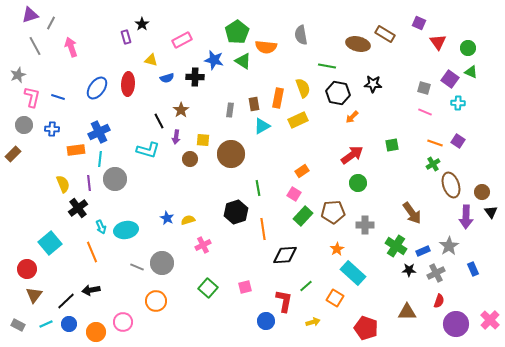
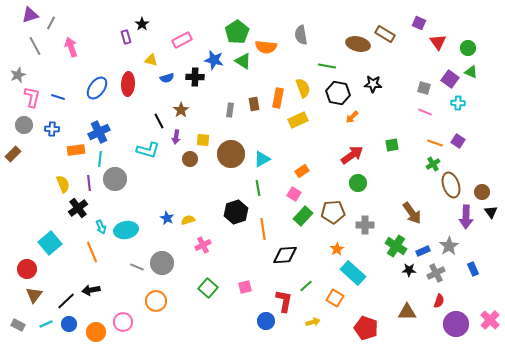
cyan triangle at (262, 126): moved 33 px down
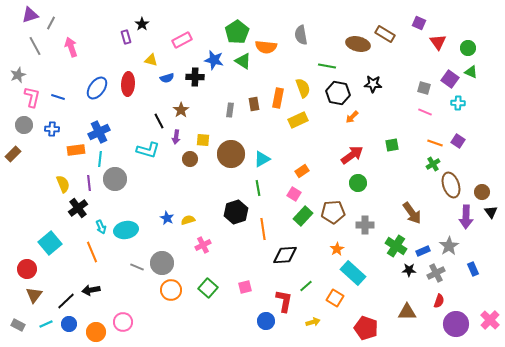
orange circle at (156, 301): moved 15 px right, 11 px up
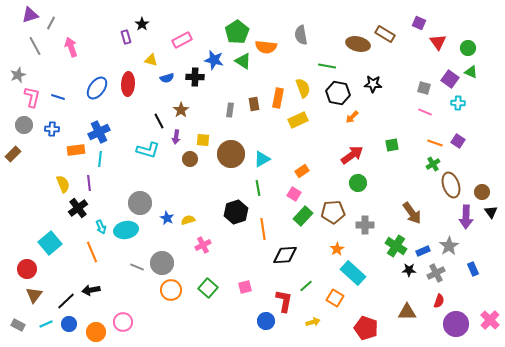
gray circle at (115, 179): moved 25 px right, 24 px down
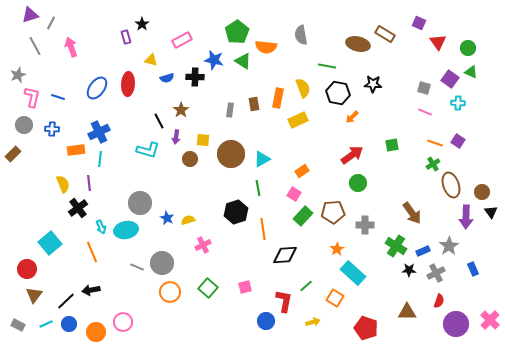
orange circle at (171, 290): moved 1 px left, 2 px down
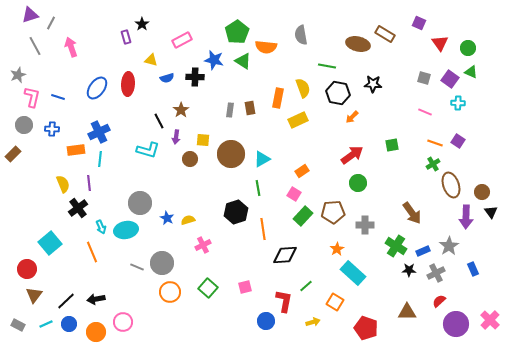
red triangle at (438, 42): moved 2 px right, 1 px down
gray square at (424, 88): moved 10 px up
brown rectangle at (254, 104): moved 4 px left, 4 px down
black arrow at (91, 290): moved 5 px right, 9 px down
orange square at (335, 298): moved 4 px down
red semicircle at (439, 301): rotated 152 degrees counterclockwise
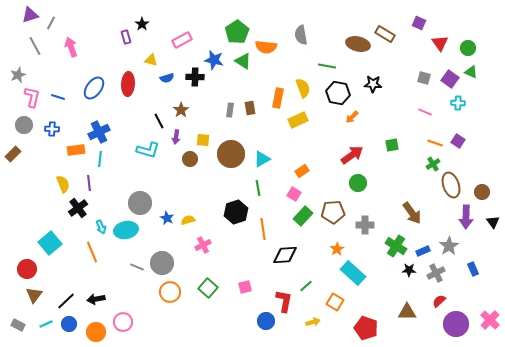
blue ellipse at (97, 88): moved 3 px left
black triangle at (491, 212): moved 2 px right, 10 px down
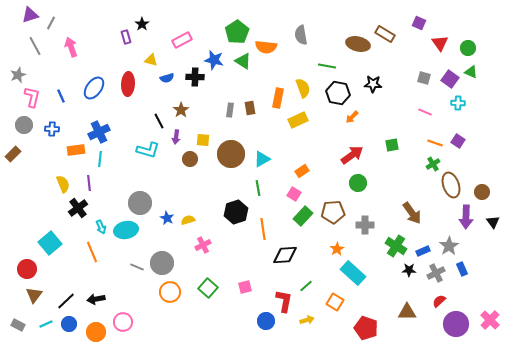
blue line at (58, 97): moved 3 px right, 1 px up; rotated 48 degrees clockwise
blue rectangle at (473, 269): moved 11 px left
yellow arrow at (313, 322): moved 6 px left, 2 px up
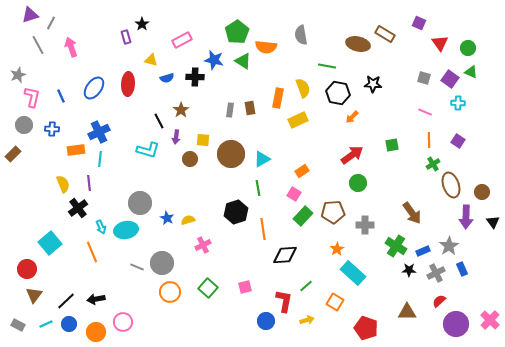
gray line at (35, 46): moved 3 px right, 1 px up
orange line at (435, 143): moved 6 px left, 3 px up; rotated 70 degrees clockwise
